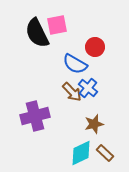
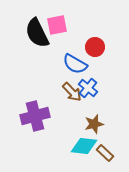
cyan diamond: moved 3 px right, 7 px up; rotated 32 degrees clockwise
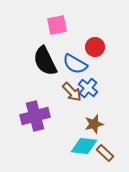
black semicircle: moved 8 px right, 28 px down
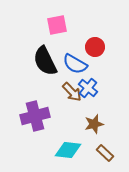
cyan diamond: moved 16 px left, 4 px down
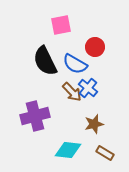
pink square: moved 4 px right
brown rectangle: rotated 12 degrees counterclockwise
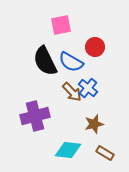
blue semicircle: moved 4 px left, 2 px up
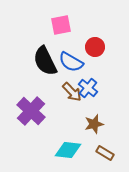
purple cross: moved 4 px left, 5 px up; rotated 32 degrees counterclockwise
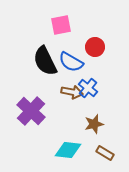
brown arrow: rotated 35 degrees counterclockwise
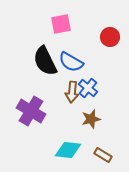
pink square: moved 1 px up
red circle: moved 15 px right, 10 px up
brown arrow: rotated 85 degrees clockwise
purple cross: rotated 12 degrees counterclockwise
brown star: moved 3 px left, 5 px up
brown rectangle: moved 2 px left, 2 px down
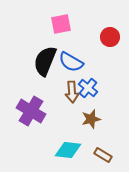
black semicircle: rotated 48 degrees clockwise
brown arrow: rotated 10 degrees counterclockwise
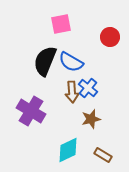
cyan diamond: rotated 32 degrees counterclockwise
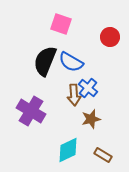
pink square: rotated 30 degrees clockwise
brown arrow: moved 2 px right, 3 px down
